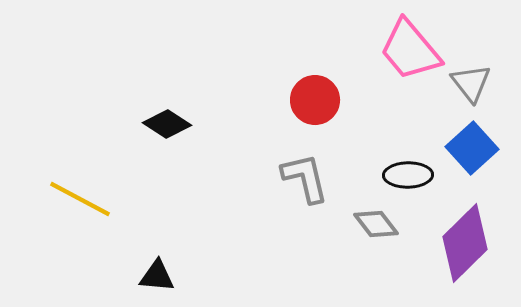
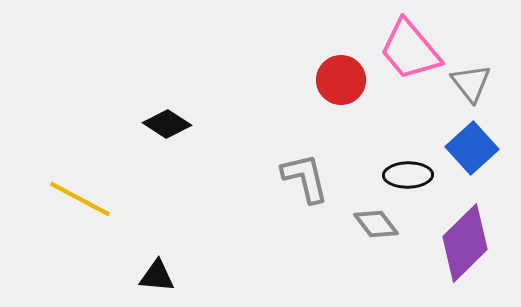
red circle: moved 26 px right, 20 px up
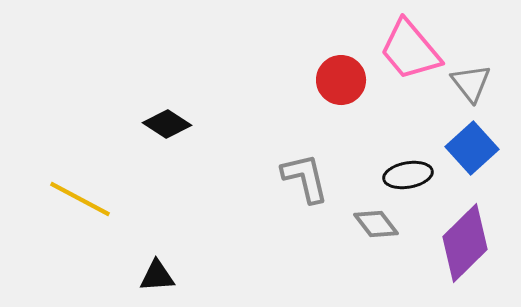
black ellipse: rotated 9 degrees counterclockwise
black triangle: rotated 9 degrees counterclockwise
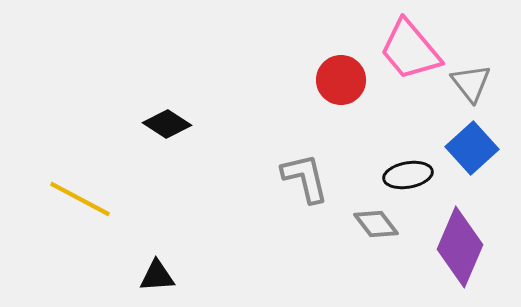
purple diamond: moved 5 px left, 4 px down; rotated 22 degrees counterclockwise
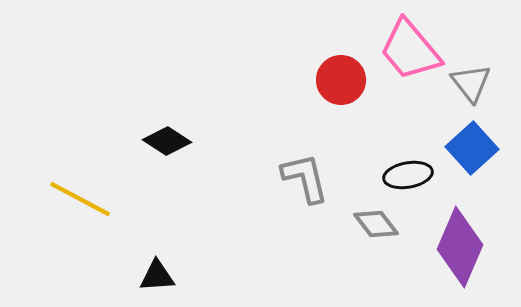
black diamond: moved 17 px down
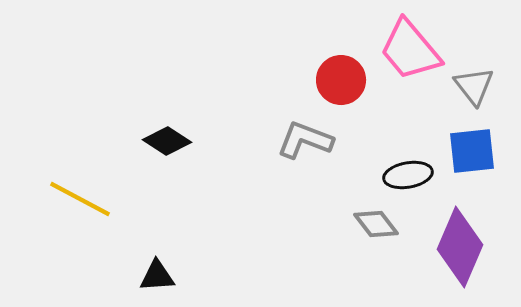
gray triangle: moved 3 px right, 3 px down
blue square: moved 3 px down; rotated 36 degrees clockwise
gray L-shape: moved 38 px up; rotated 56 degrees counterclockwise
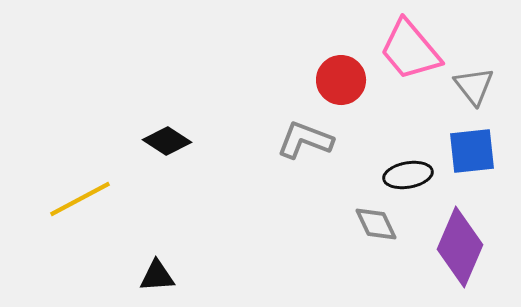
yellow line: rotated 56 degrees counterclockwise
gray diamond: rotated 12 degrees clockwise
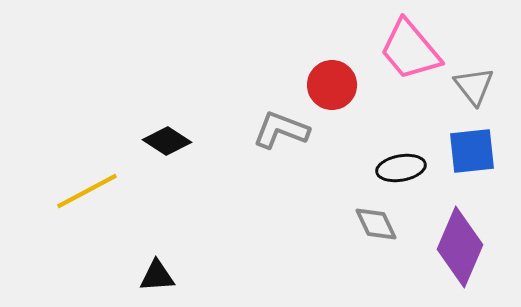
red circle: moved 9 px left, 5 px down
gray L-shape: moved 24 px left, 10 px up
black ellipse: moved 7 px left, 7 px up
yellow line: moved 7 px right, 8 px up
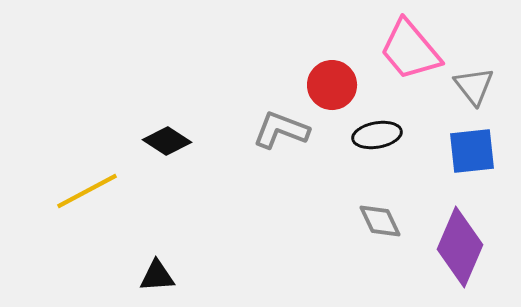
black ellipse: moved 24 px left, 33 px up
gray diamond: moved 4 px right, 3 px up
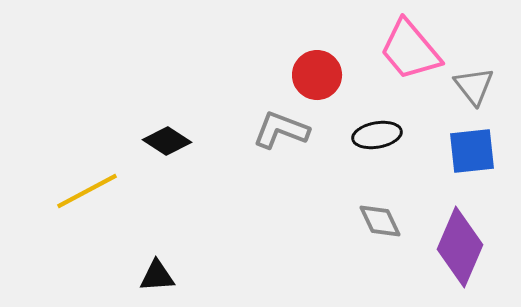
red circle: moved 15 px left, 10 px up
